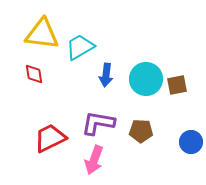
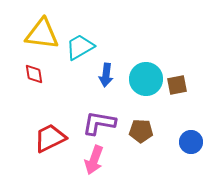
purple L-shape: moved 1 px right
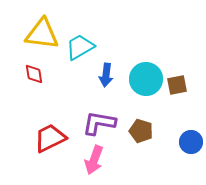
brown pentagon: rotated 15 degrees clockwise
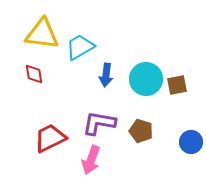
pink arrow: moved 3 px left
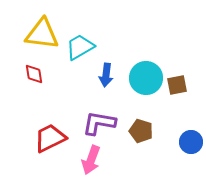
cyan circle: moved 1 px up
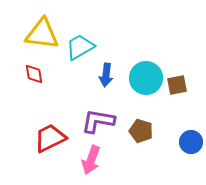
purple L-shape: moved 1 px left, 2 px up
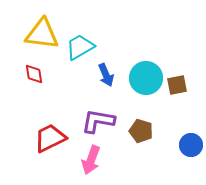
blue arrow: rotated 30 degrees counterclockwise
blue circle: moved 3 px down
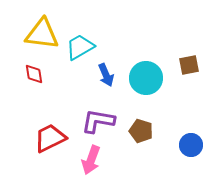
brown square: moved 12 px right, 20 px up
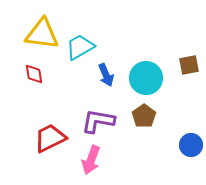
brown pentagon: moved 3 px right, 15 px up; rotated 20 degrees clockwise
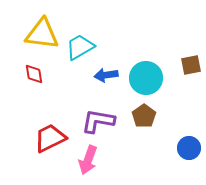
brown square: moved 2 px right
blue arrow: rotated 105 degrees clockwise
blue circle: moved 2 px left, 3 px down
pink arrow: moved 3 px left
